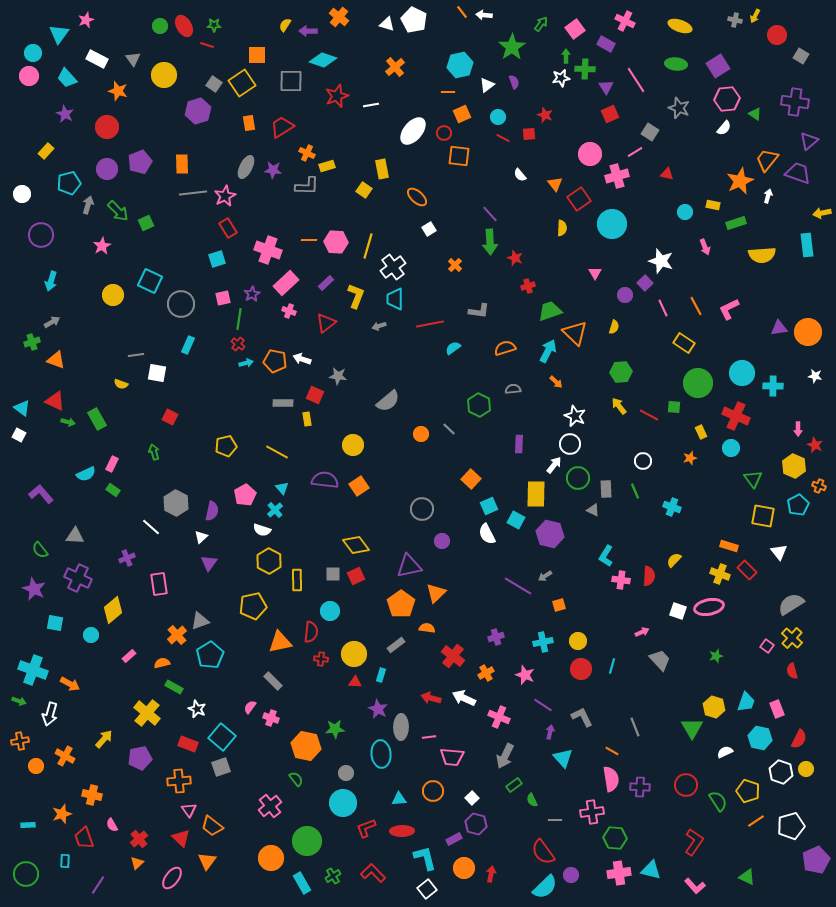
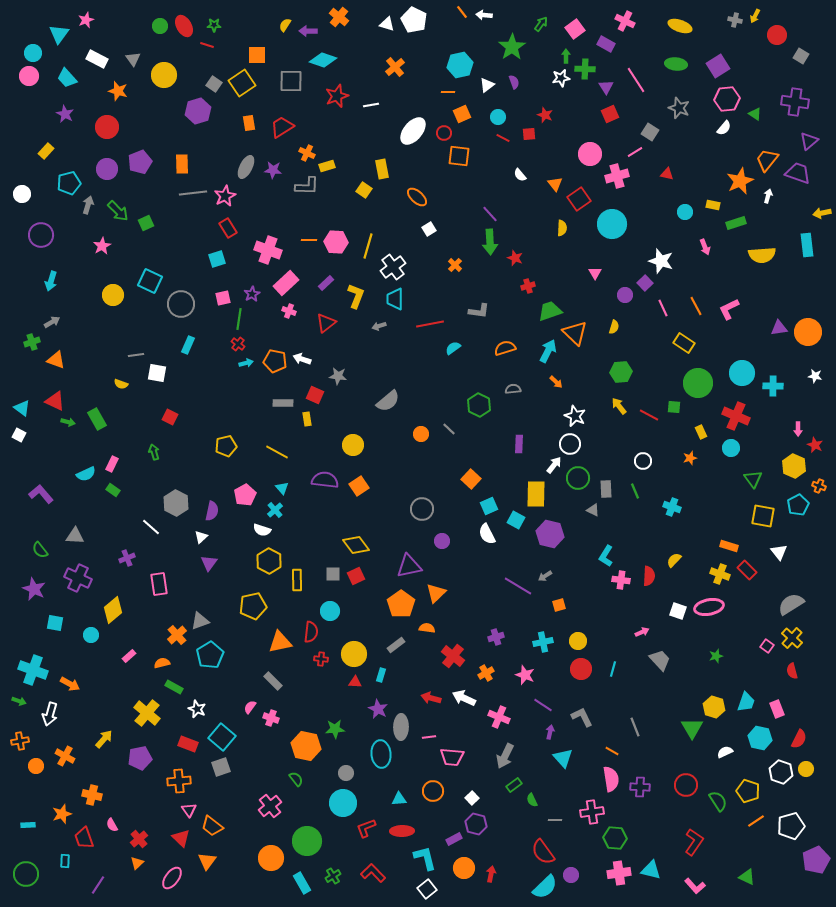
cyan line at (612, 666): moved 1 px right, 3 px down
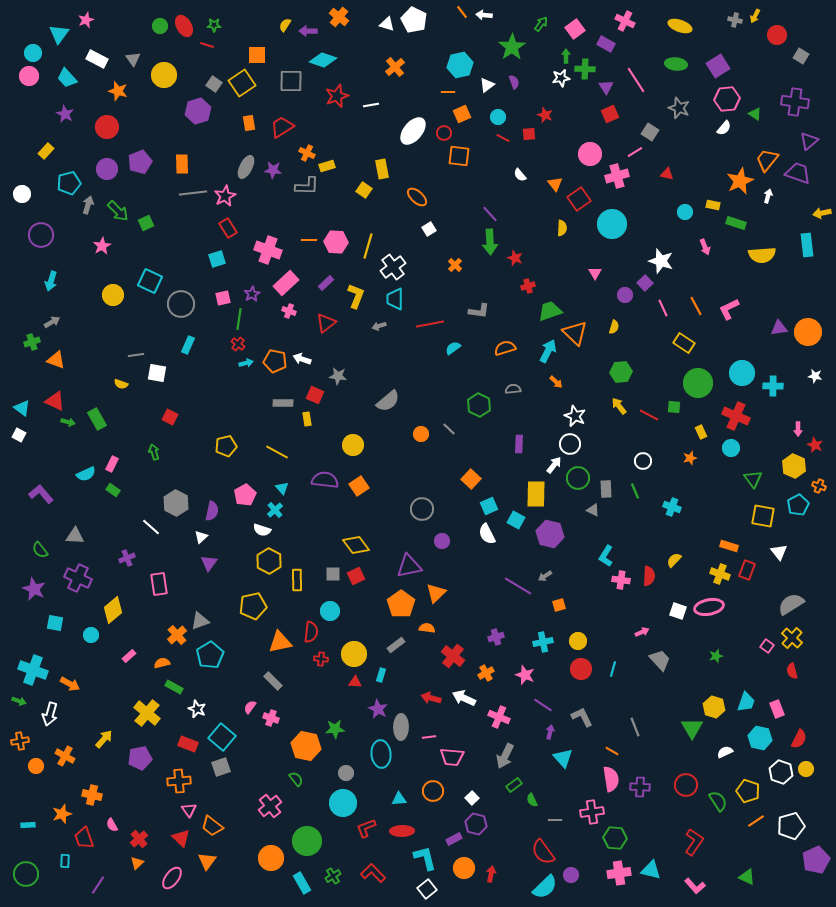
green rectangle at (736, 223): rotated 36 degrees clockwise
red rectangle at (747, 570): rotated 66 degrees clockwise
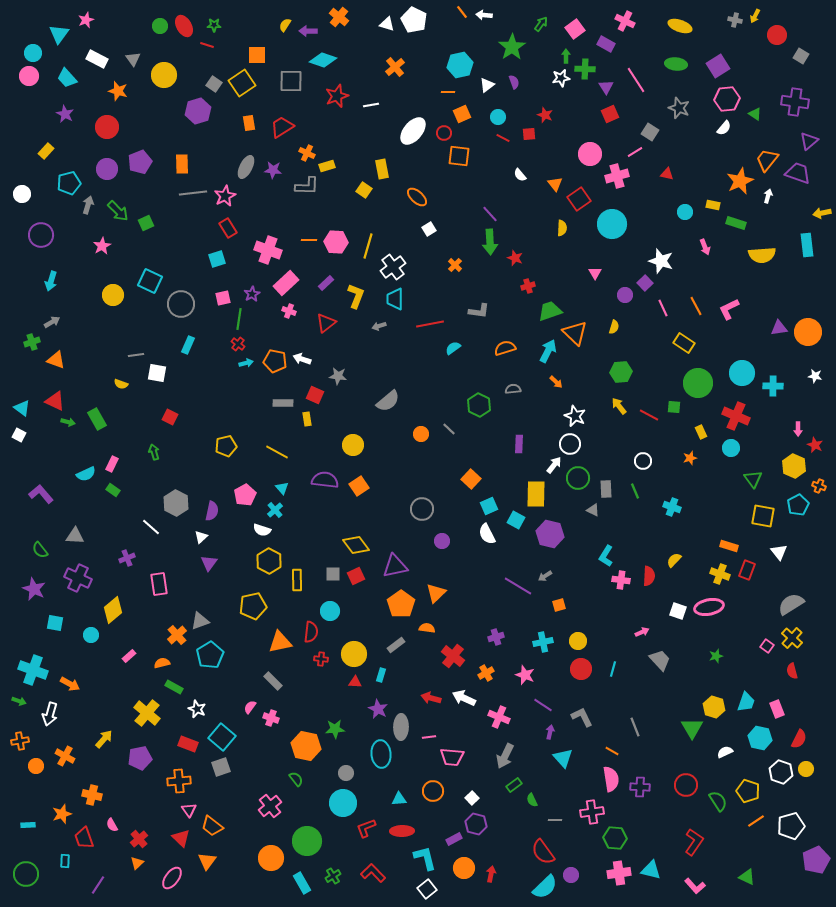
purple triangle at (409, 566): moved 14 px left
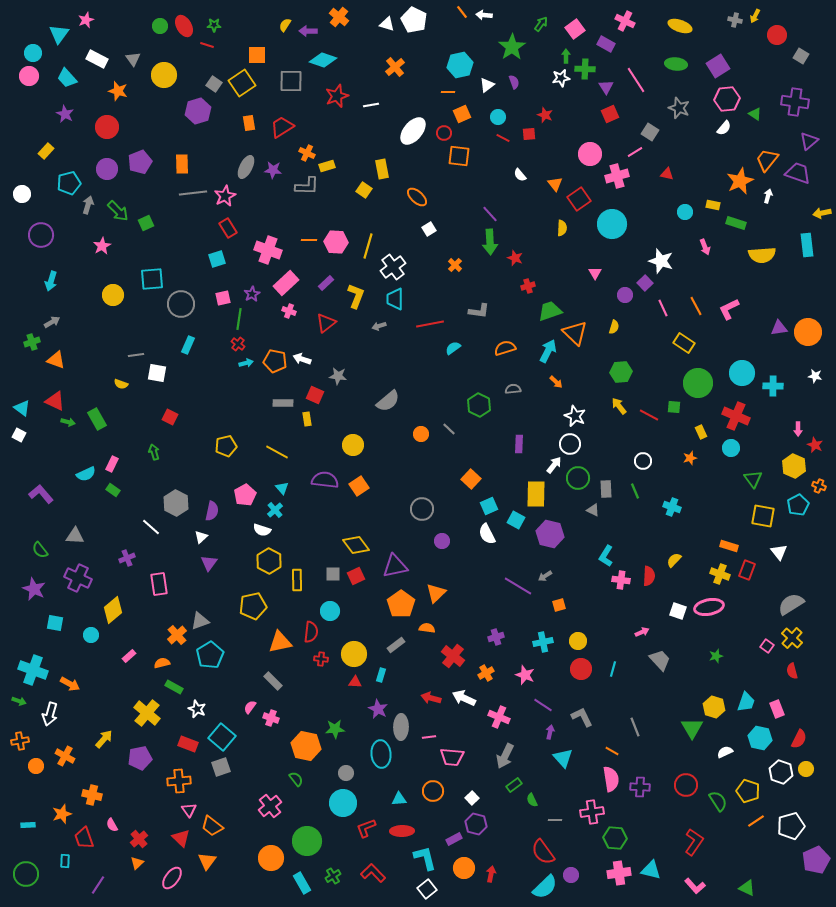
cyan square at (150, 281): moved 2 px right, 2 px up; rotated 30 degrees counterclockwise
green triangle at (747, 877): moved 11 px down
